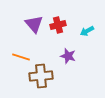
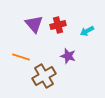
brown cross: moved 3 px right; rotated 25 degrees counterclockwise
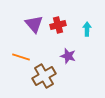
cyan arrow: moved 2 px up; rotated 120 degrees clockwise
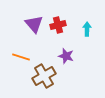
purple star: moved 2 px left
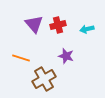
cyan arrow: rotated 104 degrees counterclockwise
orange line: moved 1 px down
brown cross: moved 3 px down
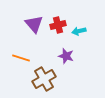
cyan arrow: moved 8 px left, 2 px down
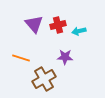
purple star: moved 1 px left, 1 px down; rotated 14 degrees counterclockwise
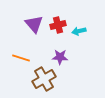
purple star: moved 5 px left
